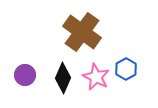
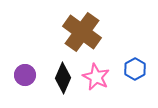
blue hexagon: moved 9 px right
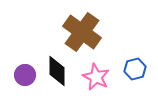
blue hexagon: rotated 15 degrees clockwise
black diamond: moved 6 px left, 7 px up; rotated 24 degrees counterclockwise
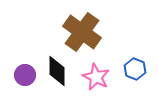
blue hexagon: rotated 25 degrees counterclockwise
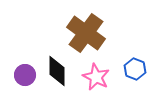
brown cross: moved 4 px right, 1 px down
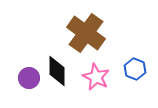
purple circle: moved 4 px right, 3 px down
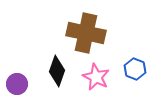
brown cross: rotated 24 degrees counterclockwise
black diamond: rotated 20 degrees clockwise
purple circle: moved 12 px left, 6 px down
